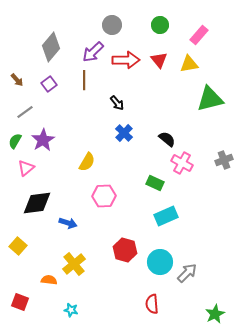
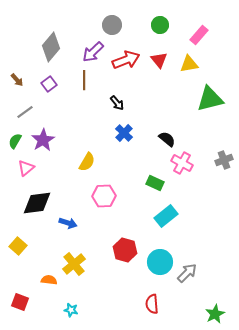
red arrow: rotated 20 degrees counterclockwise
cyan rectangle: rotated 15 degrees counterclockwise
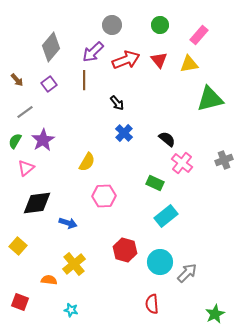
pink cross: rotated 10 degrees clockwise
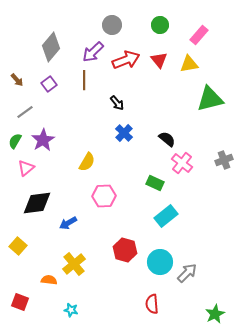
blue arrow: rotated 132 degrees clockwise
